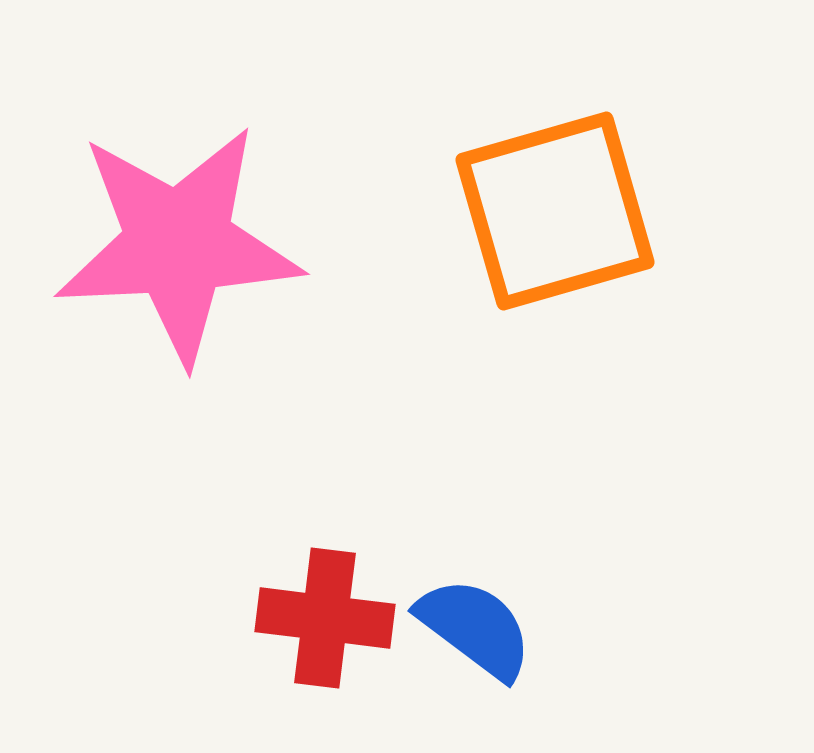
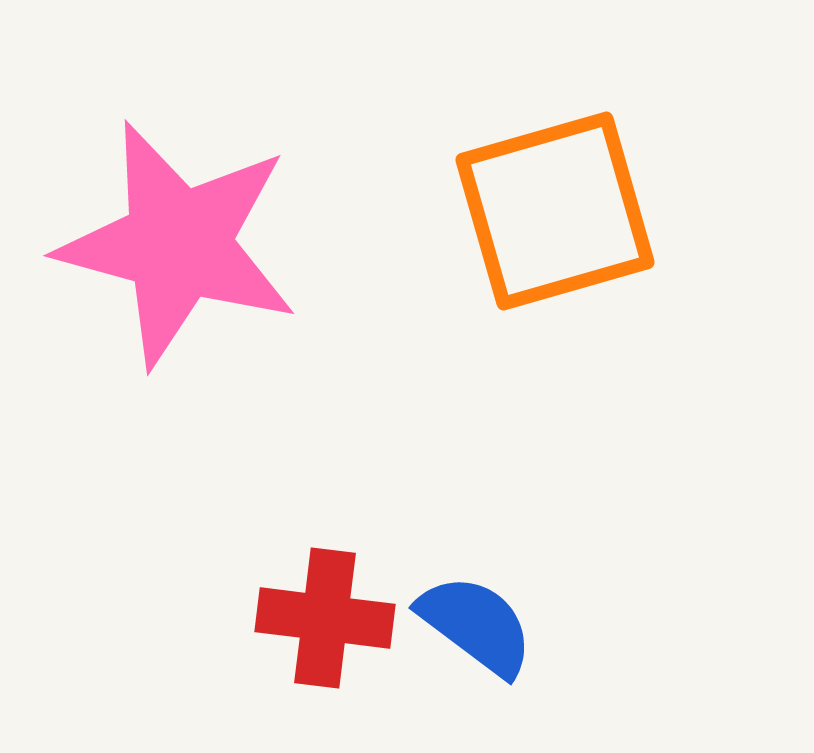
pink star: rotated 18 degrees clockwise
blue semicircle: moved 1 px right, 3 px up
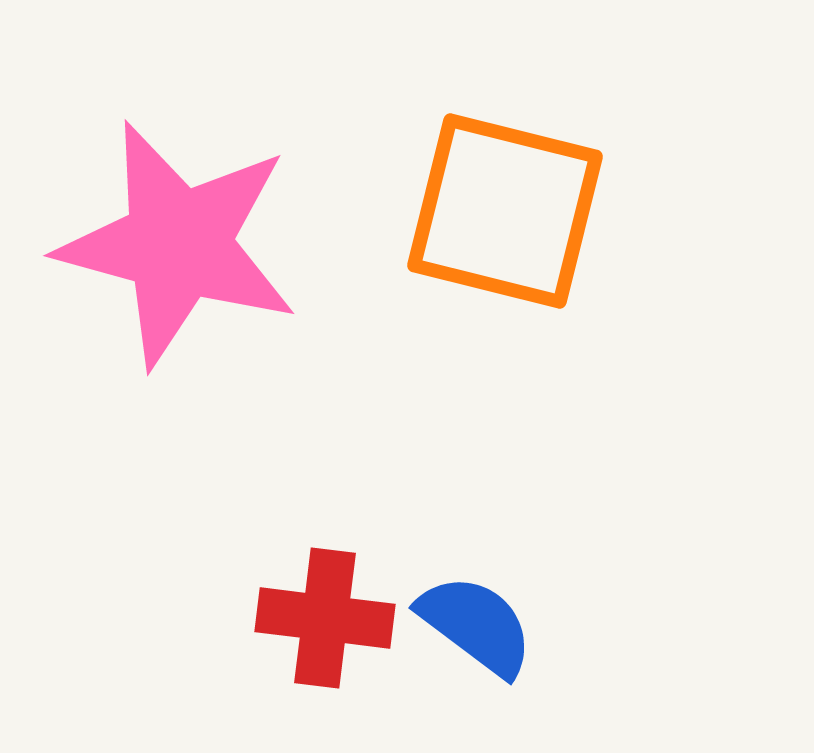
orange square: moved 50 px left; rotated 30 degrees clockwise
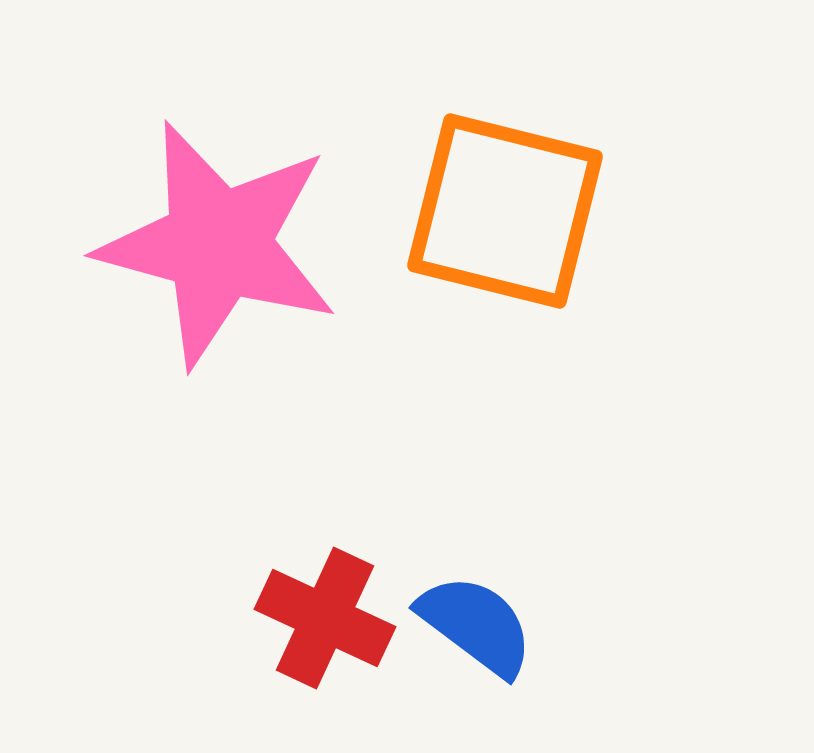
pink star: moved 40 px right
red cross: rotated 18 degrees clockwise
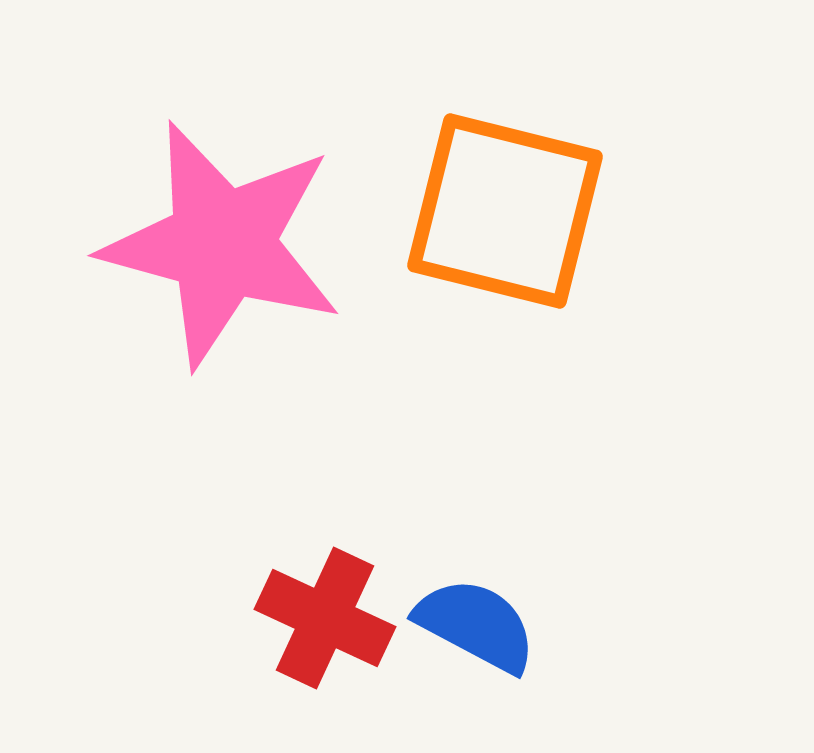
pink star: moved 4 px right
blue semicircle: rotated 9 degrees counterclockwise
